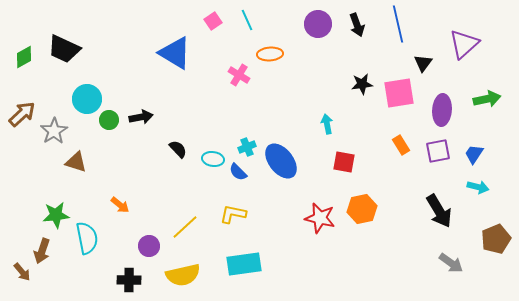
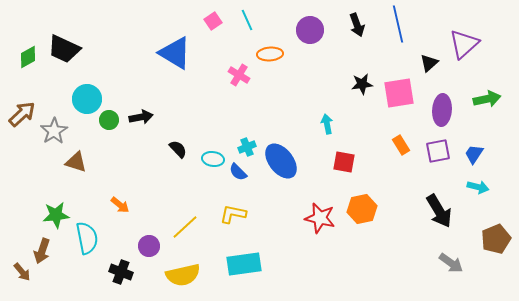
purple circle at (318, 24): moved 8 px left, 6 px down
green diamond at (24, 57): moved 4 px right
black triangle at (423, 63): moved 6 px right; rotated 12 degrees clockwise
black cross at (129, 280): moved 8 px left, 8 px up; rotated 20 degrees clockwise
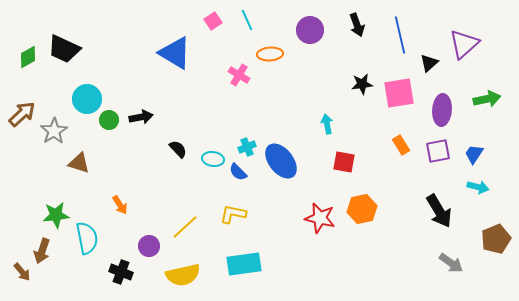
blue line at (398, 24): moved 2 px right, 11 px down
brown triangle at (76, 162): moved 3 px right, 1 px down
orange arrow at (120, 205): rotated 18 degrees clockwise
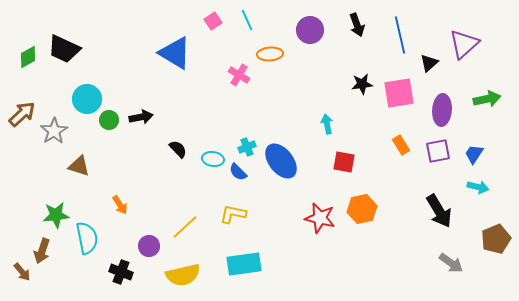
brown triangle at (79, 163): moved 3 px down
